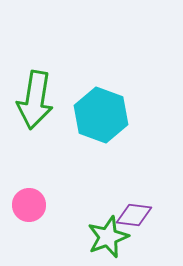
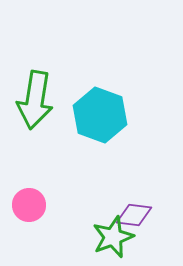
cyan hexagon: moved 1 px left
green star: moved 5 px right
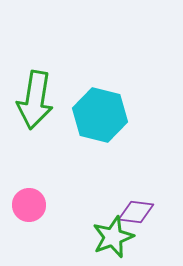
cyan hexagon: rotated 6 degrees counterclockwise
purple diamond: moved 2 px right, 3 px up
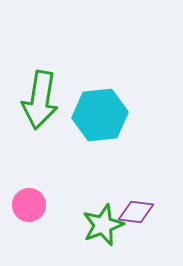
green arrow: moved 5 px right
cyan hexagon: rotated 20 degrees counterclockwise
green star: moved 10 px left, 12 px up
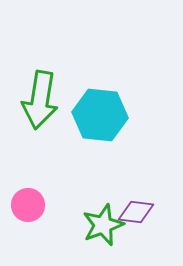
cyan hexagon: rotated 12 degrees clockwise
pink circle: moved 1 px left
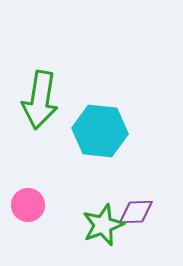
cyan hexagon: moved 16 px down
purple diamond: rotated 9 degrees counterclockwise
